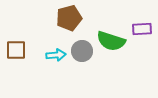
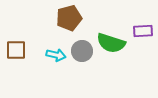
purple rectangle: moved 1 px right, 2 px down
green semicircle: moved 2 px down
cyan arrow: rotated 18 degrees clockwise
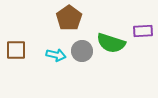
brown pentagon: rotated 20 degrees counterclockwise
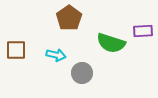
gray circle: moved 22 px down
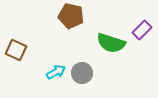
brown pentagon: moved 2 px right, 2 px up; rotated 25 degrees counterclockwise
purple rectangle: moved 1 px left, 1 px up; rotated 42 degrees counterclockwise
brown square: rotated 25 degrees clockwise
cyan arrow: moved 17 px down; rotated 42 degrees counterclockwise
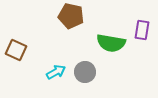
purple rectangle: rotated 36 degrees counterclockwise
green semicircle: rotated 8 degrees counterclockwise
gray circle: moved 3 px right, 1 px up
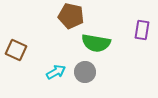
green semicircle: moved 15 px left
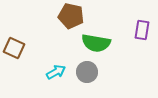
brown square: moved 2 px left, 2 px up
gray circle: moved 2 px right
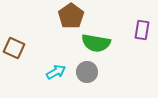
brown pentagon: rotated 25 degrees clockwise
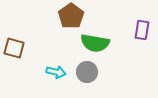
green semicircle: moved 1 px left
brown square: rotated 10 degrees counterclockwise
cyan arrow: rotated 42 degrees clockwise
